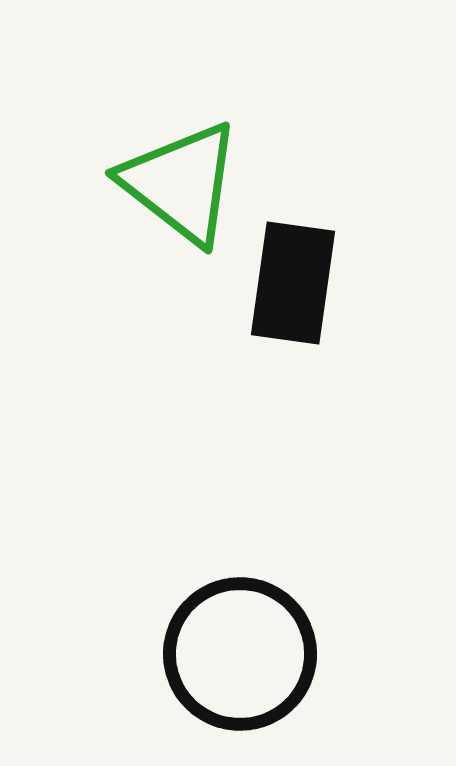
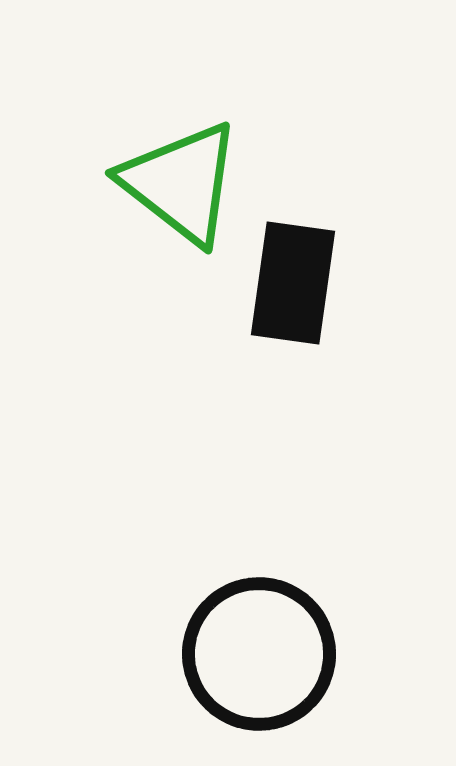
black circle: moved 19 px right
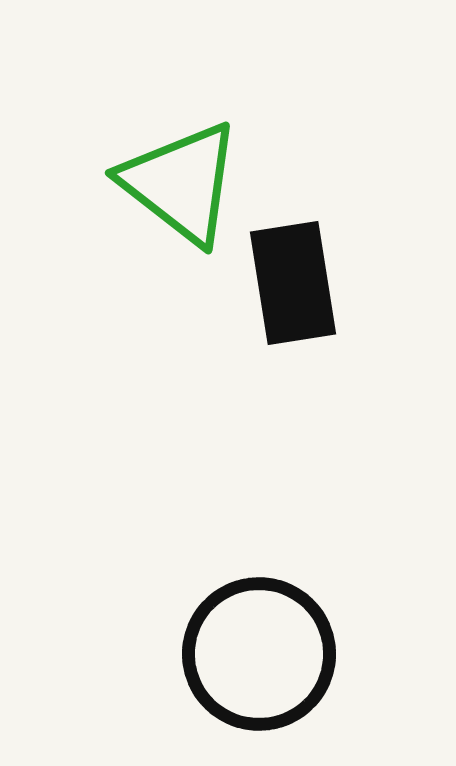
black rectangle: rotated 17 degrees counterclockwise
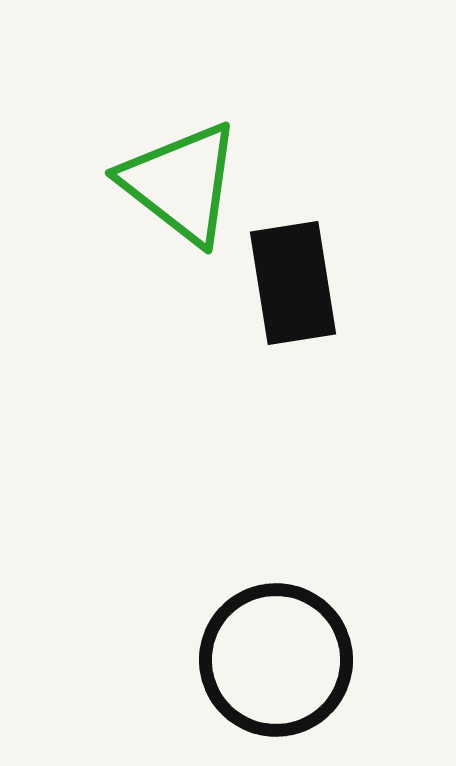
black circle: moved 17 px right, 6 px down
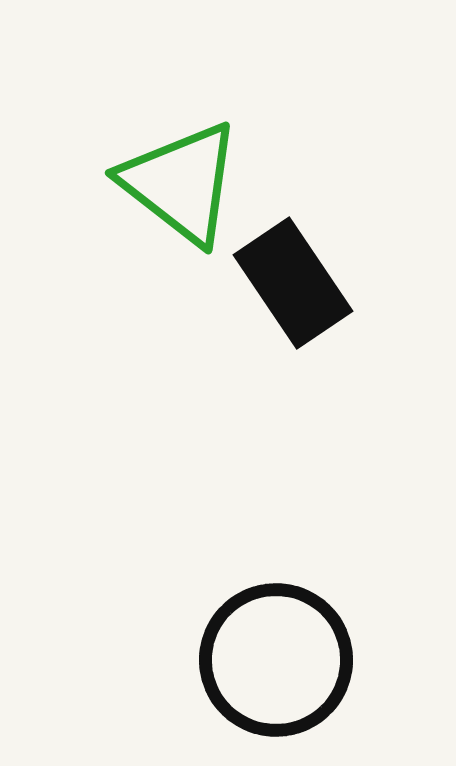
black rectangle: rotated 25 degrees counterclockwise
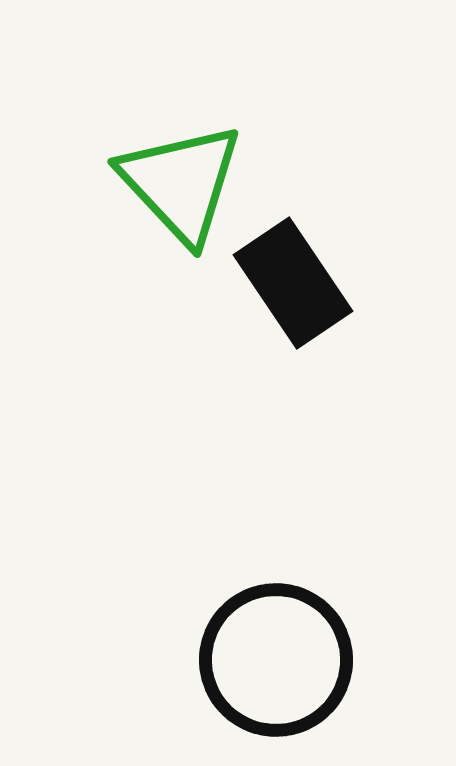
green triangle: rotated 9 degrees clockwise
